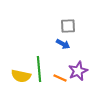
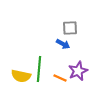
gray square: moved 2 px right, 2 px down
green line: rotated 10 degrees clockwise
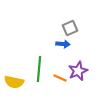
gray square: rotated 21 degrees counterclockwise
blue arrow: rotated 24 degrees counterclockwise
yellow semicircle: moved 7 px left, 6 px down
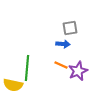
gray square: rotated 14 degrees clockwise
green line: moved 12 px left, 1 px up
orange line: moved 1 px right, 13 px up
yellow semicircle: moved 1 px left, 3 px down
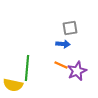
purple star: moved 1 px left
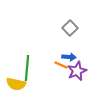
gray square: rotated 35 degrees counterclockwise
blue arrow: moved 6 px right, 13 px down
yellow semicircle: moved 3 px right, 1 px up
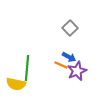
blue arrow: rotated 24 degrees clockwise
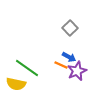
green line: rotated 60 degrees counterclockwise
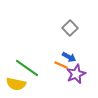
purple star: moved 1 px left, 3 px down
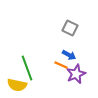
gray square: rotated 21 degrees counterclockwise
blue arrow: moved 2 px up
green line: rotated 35 degrees clockwise
yellow semicircle: moved 1 px right, 1 px down
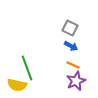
blue arrow: moved 2 px right, 9 px up
orange line: moved 12 px right
purple star: moved 7 px down
